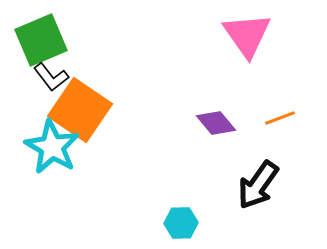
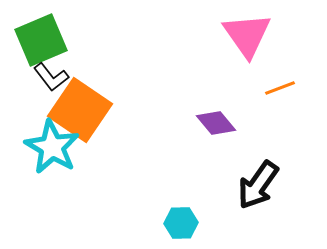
orange line: moved 30 px up
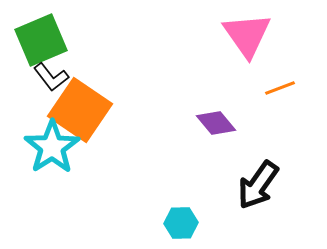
cyan star: rotated 8 degrees clockwise
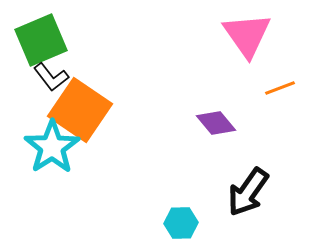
black arrow: moved 10 px left, 7 px down
